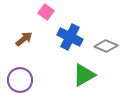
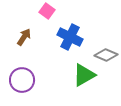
pink square: moved 1 px right, 1 px up
brown arrow: moved 2 px up; rotated 18 degrees counterclockwise
gray diamond: moved 9 px down
purple circle: moved 2 px right
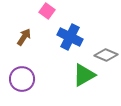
purple circle: moved 1 px up
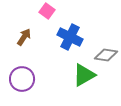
gray diamond: rotated 15 degrees counterclockwise
